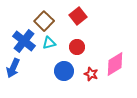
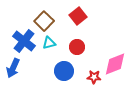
pink diamond: rotated 10 degrees clockwise
red star: moved 3 px right, 3 px down; rotated 16 degrees counterclockwise
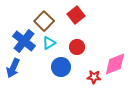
red square: moved 2 px left, 1 px up
cyan triangle: rotated 16 degrees counterclockwise
blue circle: moved 3 px left, 4 px up
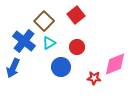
red star: moved 1 px down
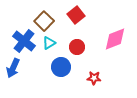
pink diamond: moved 25 px up
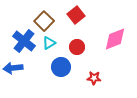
blue arrow: rotated 60 degrees clockwise
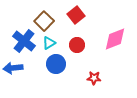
red circle: moved 2 px up
blue circle: moved 5 px left, 3 px up
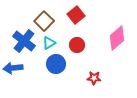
pink diamond: moved 2 px right, 1 px up; rotated 20 degrees counterclockwise
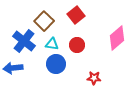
cyan triangle: moved 3 px right, 1 px down; rotated 40 degrees clockwise
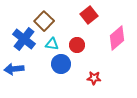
red square: moved 13 px right
blue cross: moved 2 px up
blue circle: moved 5 px right
blue arrow: moved 1 px right, 1 px down
